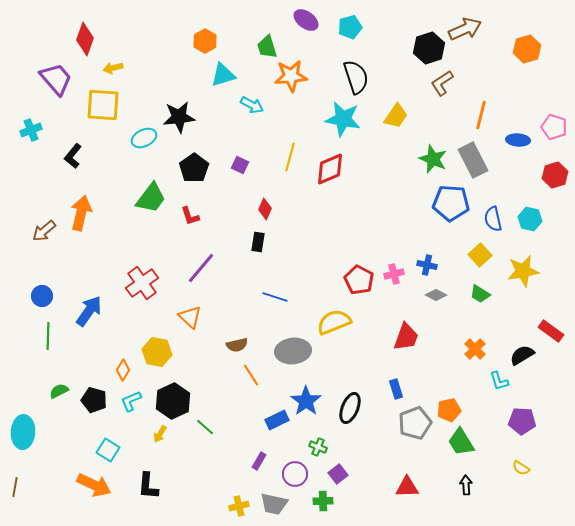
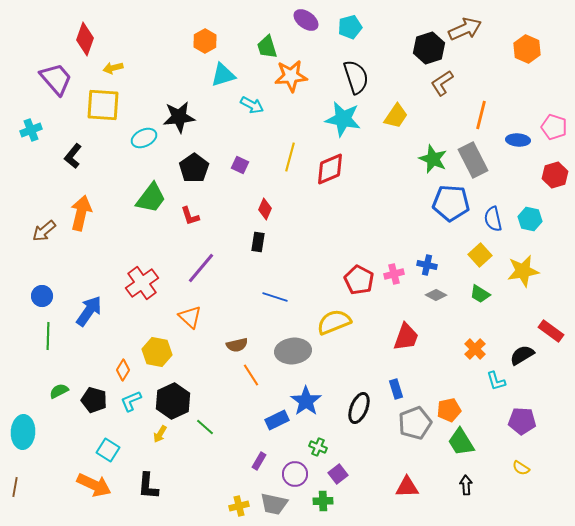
orange hexagon at (527, 49): rotated 20 degrees counterclockwise
cyan L-shape at (499, 381): moved 3 px left
black ellipse at (350, 408): moved 9 px right
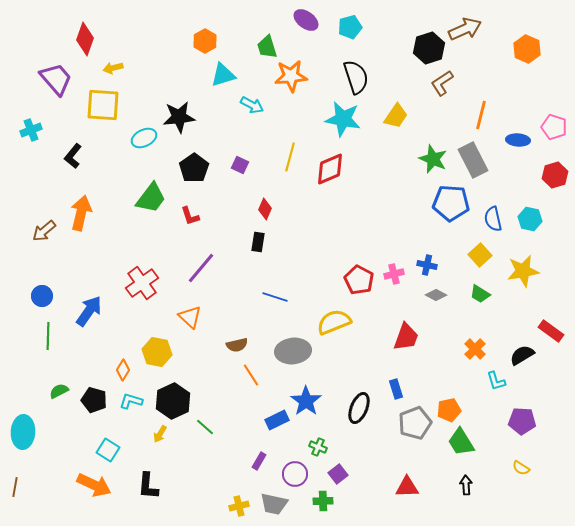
cyan L-shape at (131, 401): rotated 40 degrees clockwise
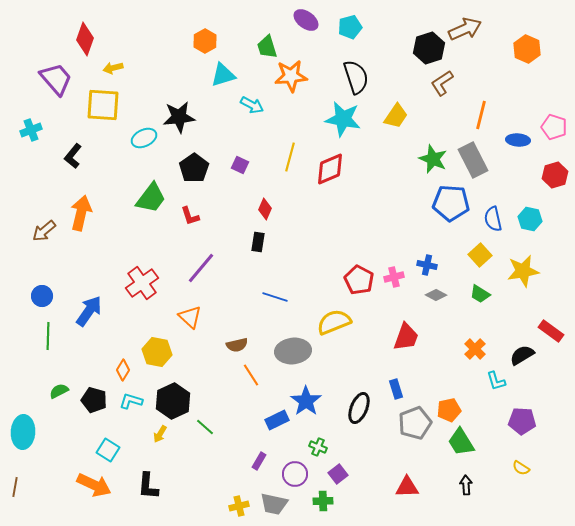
pink cross at (394, 274): moved 3 px down
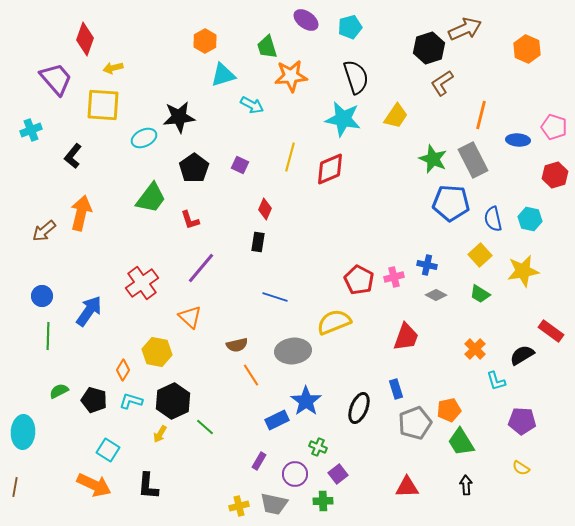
red L-shape at (190, 216): moved 4 px down
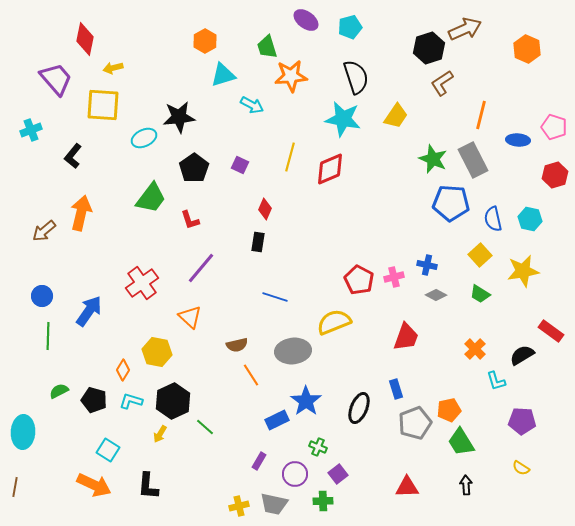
red diamond at (85, 39): rotated 8 degrees counterclockwise
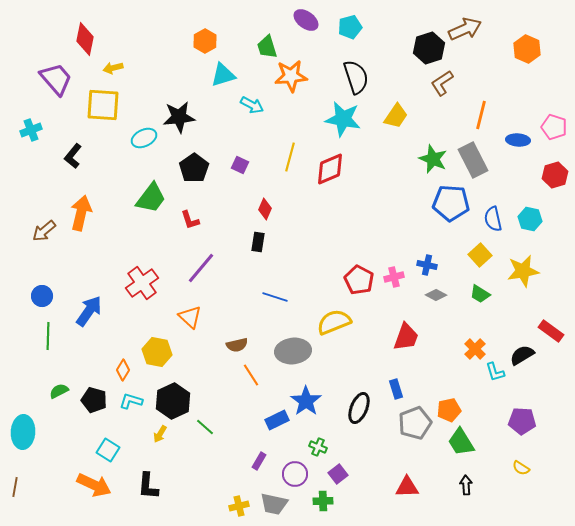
cyan L-shape at (496, 381): moved 1 px left, 9 px up
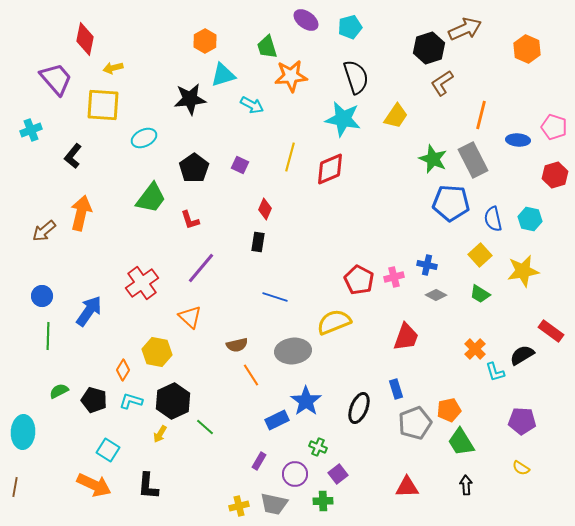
black star at (179, 117): moved 11 px right, 18 px up
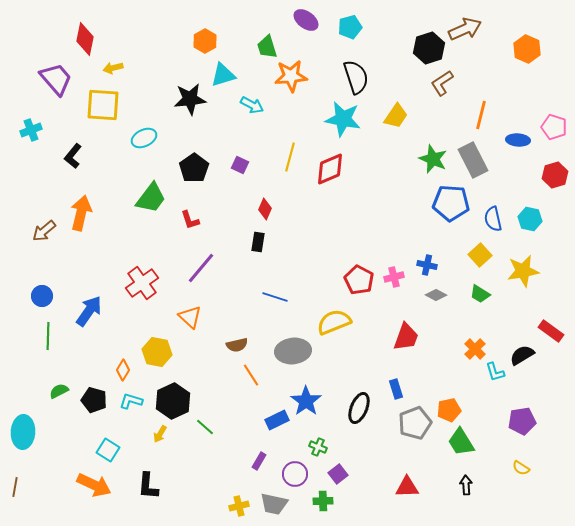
purple pentagon at (522, 421): rotated 12 degrees counterclockwise
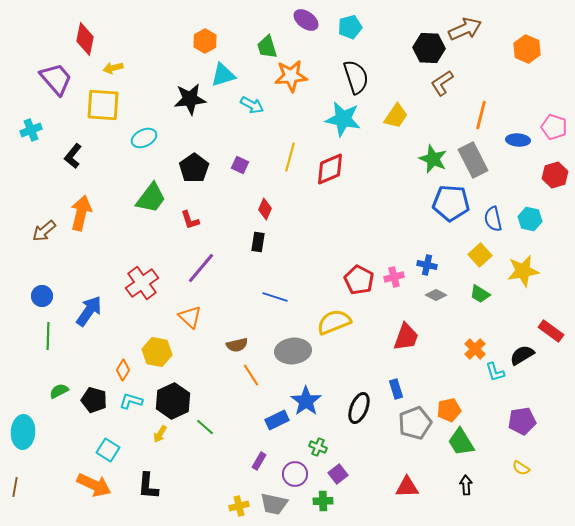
black hexagon at (429, 48): rotated 20 degrees clockwise
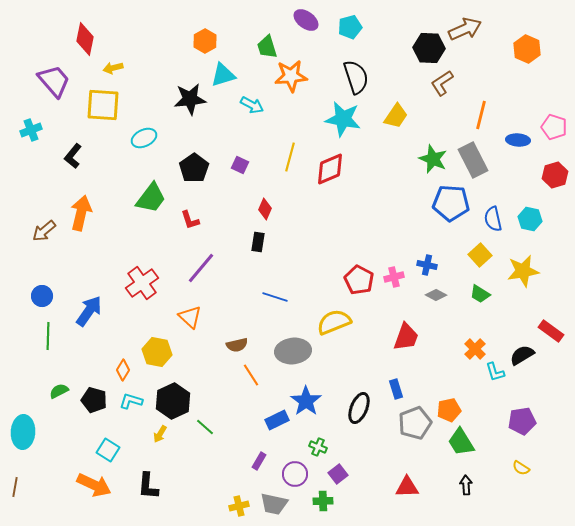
purple trapezoid at (56, 79): moved 2 px left, 2 px down
